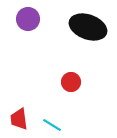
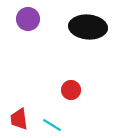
black ellipse: rotated 15 degrees counterclockwise
red circle: moved 8 px down
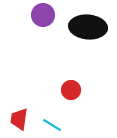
purple circle: moved 15 px right, 4 px up
red trapezoid: rotated 15 degrees clockwise
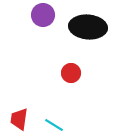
red circle: moved 17 px up
cyan line: moved 2 px right
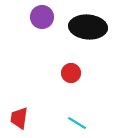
purple circle: moved 1 px left, 2 px down
red trapezoid: moved 1 px up
cyan line: moved 23 px right, 2 px up
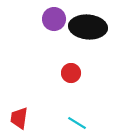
purple circle: moved 12 px right, 2 px down
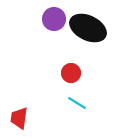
black ellipse: moved 1 px down; rotated 21 degrees clockwise
cyan line: moved 20 px up
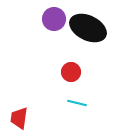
red circle: moved 1 px up
cyan line: rotated 18 degrees counterclockwise
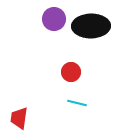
black ellipse: moved 3 px right, 2 px up; rotated 27 degrees counterclockwise
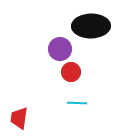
purple circle: moved 6 px right, 30 px down
cyan line: rotated 12 degrees counterclockwise
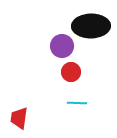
purple circle: moved 2 px right, 3 px up
